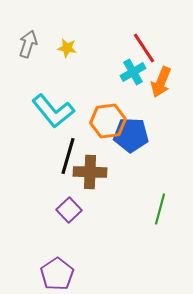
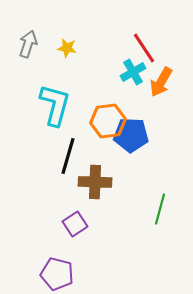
orange arrow: rotated 8 degrees clockwise
cyan L-shape: moved 2 px right, 6 px up; rotated 126 degrees counterclockwise
brown cross: moved 5 px right, 10 px down
purple square: moved 6 px right, 14 px down; rotated 10 degrees clockwise
purple pentagon: rotated 24 degrees counterclockwise
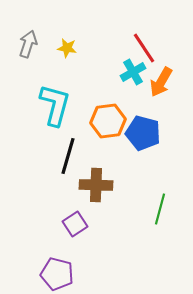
blue pentagon: moved 12 px right, 2 px up; rotated 12 degrees clockwise
brown cross: moved 1 px right, 3 px down
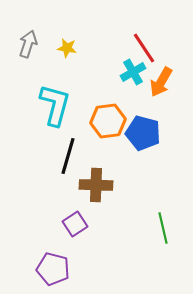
green line: moved 3 px right, 19 px down; rotated 28 degrees counterclockwise
purple pentagon: moved 4 px left, 5 px up
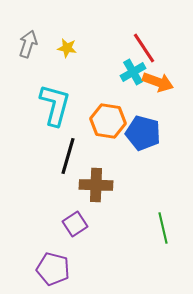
orange arrow: moved 3 px left; rotated 100 degrees counterclockwise
orange hexagon: rotated 16 degrees clockwise
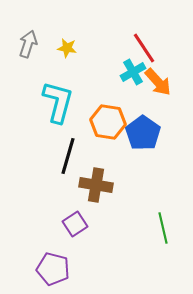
orange arrow: rotated 28 degrees clockwise
cyan L-shape: moved 3 px right, 3 px up
orange hexagon: moved 1 px down
blue pentagon: rotated 20 degrees clockwise
brown cross: rotated 8 degrees clockwise
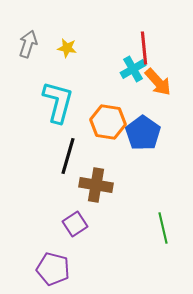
red line: rotated 28 degrees clockwise
cyan cross: moved 3 px up
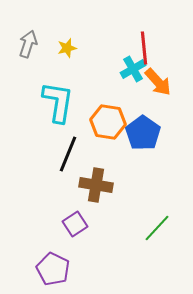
yellow star: rotated 24 degrees counterclockwise
cyan L-shape: rotated 6 degrees counterclockwise
black line: moved 2 px up; rotated 6 degrees clockwise
green line: moved 6 px left; rotated 56 degrees clockwise
purple pentagon: rotated 12 degrees clockwise
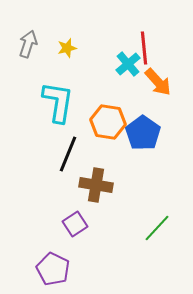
cyan cross: moved 5 px left, 5 px up; rotated 10 degrees counterclockwise
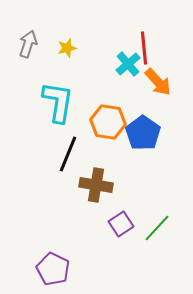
purple square: moved 46 px right
